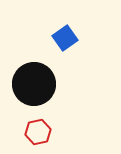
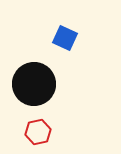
blue square: rotated 30 degrees counterclockwise
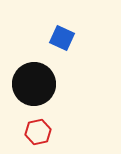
blue square: moved 3 px left
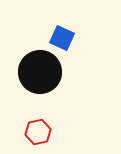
black circle: moved 6 px right, 12 px up
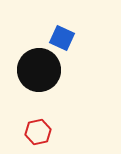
black circle: moved 1 px left, 2 px up
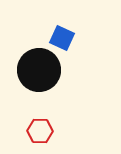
red hexagon: moved 2 px right, 1 px up; rotated 15 degrees clockwise
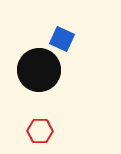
blue square: moved 1 px down
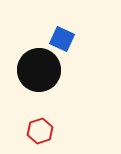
red hexagon: rotated 20 degrees counterclockwise
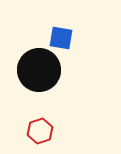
blue square: moved 1 px left, 1 px up; rotated 15 degrees counterclockwise
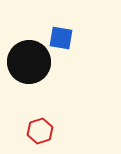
black circle: moved 10 px left, 8 px up
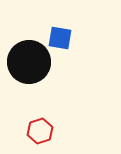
blue square: moved 1 px left
